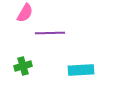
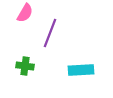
purple line: rotated 68 degrees counterclockwise
green cross: moved 2 px right; rotated 24 degrees clockwise
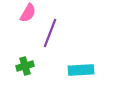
pink semicircle: moved 3 px right
green cross: rotated 24 degrees counterclockwise
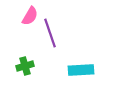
pink semicircle: moved 2 px right, 3 px down
purple line: rotated 40 degrees counterclockwise
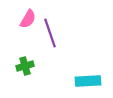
pink semicircle: moved 2 px left, 3 px down
cyan rectangle: moved 7 px right, 11 px down
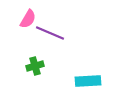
purple line: rotated 48 degrees counterclockwise
green cross: moved 10 px right
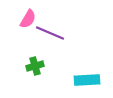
cyan rectangle: moved 1 px left, 1 px up
